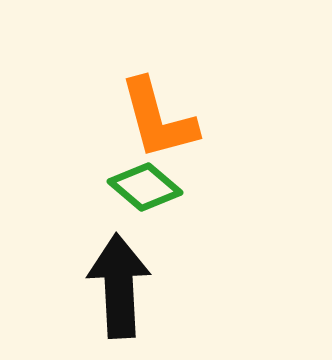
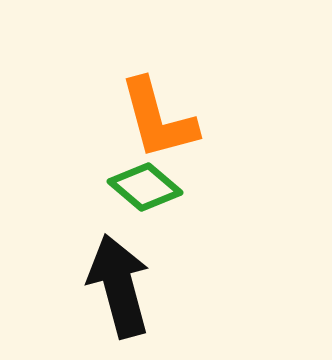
black arrow: rotated 12 degrees counterclockwise
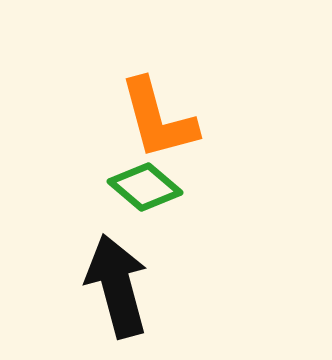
black arrow: moved 2 px left
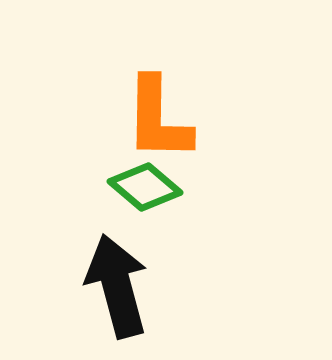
orange L-shape: rotated 16 degrees clockwise
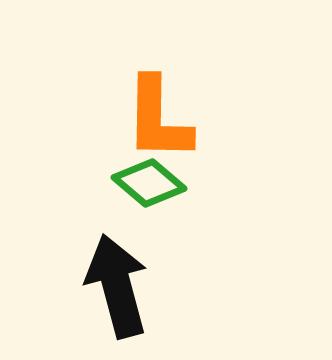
green diamond: moved 4 px right, 4 px up
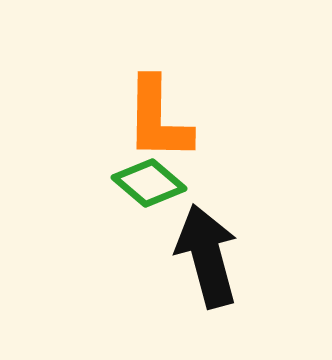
black arrow: moved 90 px right, 30 px up
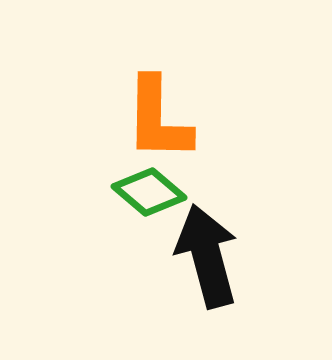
green diamond: moved 9 px down
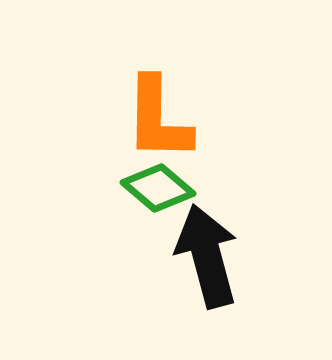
green diamond: moved 9 px right, 4 px up
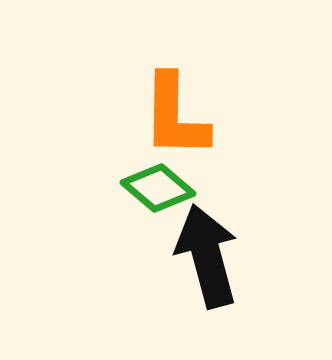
orange L-shape: moved 17 px right, 3 px up
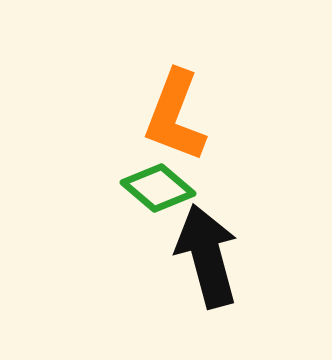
orange L-shape: rotated 20 degrees clockwise
